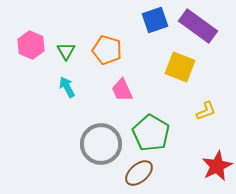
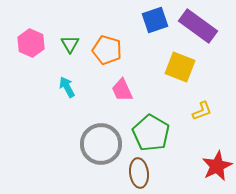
pink hexagon: moved 2 px up
green triangle: moved 4 px right, 7 px up
yellow L-shape: moved 4 px left
brown ellipse: rotated 56 degrees counterclockwise
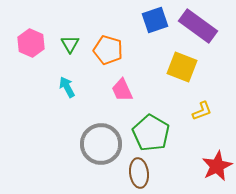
orange pentagon: moved 1 px right
yellow square: moved 2 px right
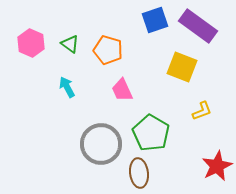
green triangle: rotated 24 degrees counterclockwise
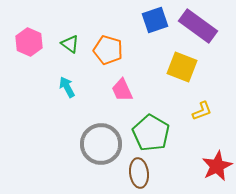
pink hexagon: moved 2 px left, 1 px up
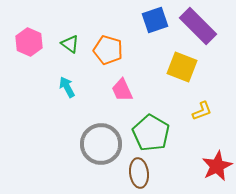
purple rectangle: rotated 9 degrees clockwise
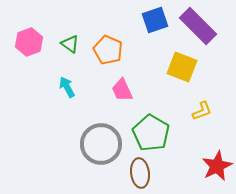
pink hexagon: rotated 16 degrees clockwise
orange pentagon: rotated 8 degrees clockwise
brown ellipse: moved 1 px right
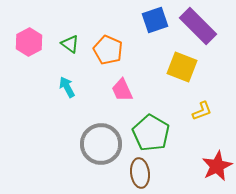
pink hexagon: rotated 8 degrees counterclockwise
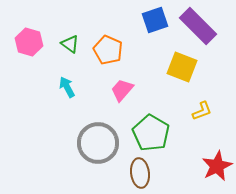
pink hexagon: rotated 16 degrees counterclockwise
pink trapezoid: rotated 65 degrees clockwise
gray circle: moved 3 px left, 1 px up
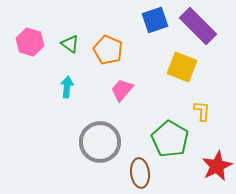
pink hexagon: moved 1 px right
cyan arrow: rotated 35 degrees clockwise
yellow L-shape: rotated 65 degrees counterclockwise
green pentagon: moved 19 px right, 6 px down
gray circle: moved 2 px right, 1 px up
